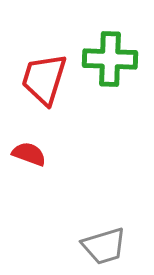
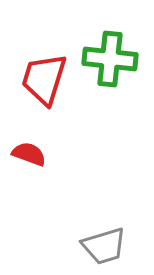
green cross: rotated 4 degrees clockwise
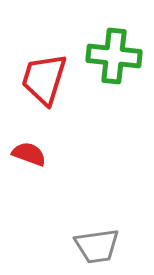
green cross: moved 4 px right, 3 px up
gray trapezoid: moved 7 px left; rotated 9 degrees clockwise
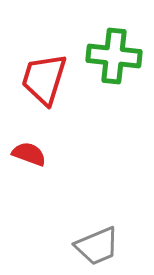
gray trapezoid: rotated 15 degrees counterclockwise
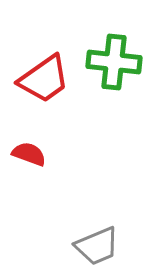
green cross: moved 6 px down
red trapezoid: rotated 142 degrees counterclockwise
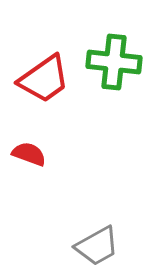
gray trapezoid: rotated 6 degrees counterclockwise
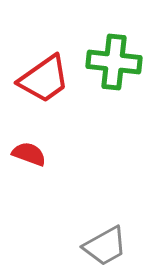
gray trapezoid: moved 8 px right
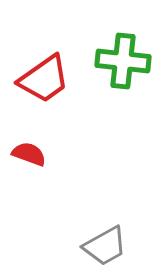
green cross: moved 9 px right, 1 px up
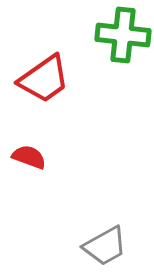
green cross: moved 26 px up
red semicircle: moved 3 px down
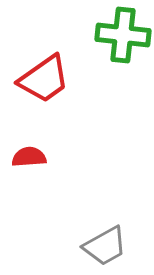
red semicircle: rotated 24 degrees counterclockwise
